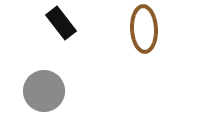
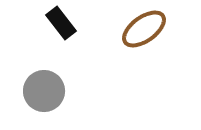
brown ellipse: rotated 57 degrees clockwise
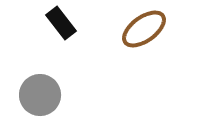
gray circle: moved 4 px left, 4 px down
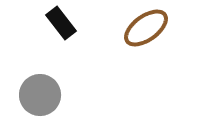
brown ellipse: moved 2 px right, 1 px up
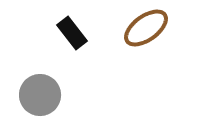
black rectangle: moved 11 px right, 10 px down
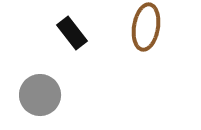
brown ellipse: moved 1 px up; rotated 45 degrees counterclockwise
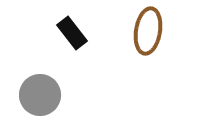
brown ellipse: moved 2 px right, 4 px down
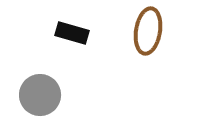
black rectangle: rotated 36 degrees counterclockwise
